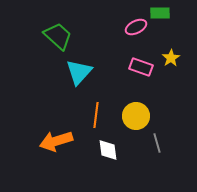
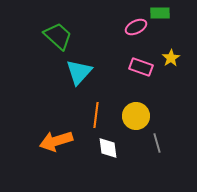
white diamond: moved 2 px up
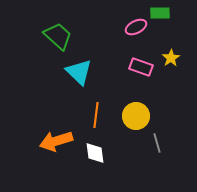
cyan triangle: rotated 28 degrees counterclockwise
white diamond: moved 13 px left, 5 px down
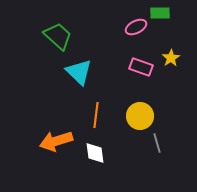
yellow circle: moved 4 px right
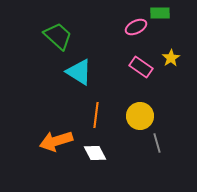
pink rectangle: rotated 15 degrees clockwise
cyan triangle: rotated 12 degrees counterclockwise
white diamond: rotated 20 degrees counterclockwise
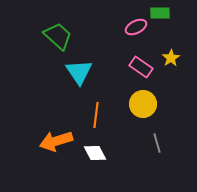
cyan triangle: rotated 24 degrees clockwise
yellow circle: moved 3 px right, 12 px up
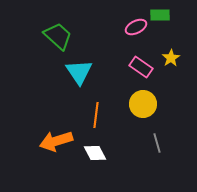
green rectangle: moved 2 px down
